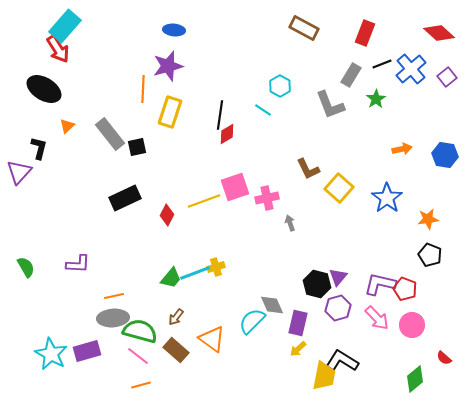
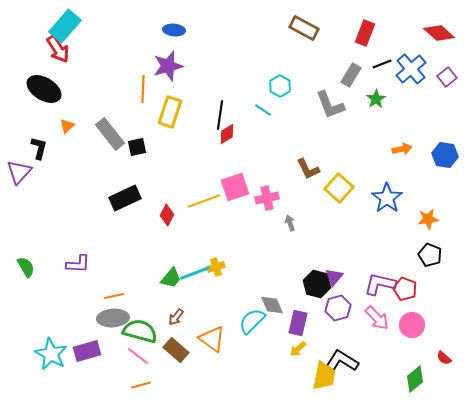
purple triangle at (338, 277): moved 4 px left
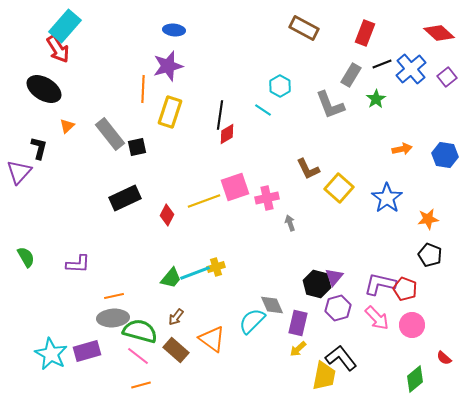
green semicircle at (26, 267): moved 10 px up
black L-shape at (342, 361): moved 1 px left, 3 px up; rotated 20 degrees clockwise
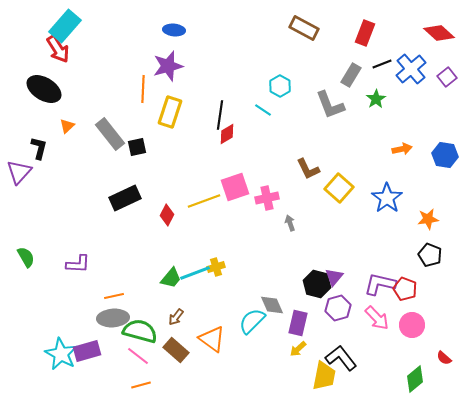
cyan star at (51, 354): moved 10 px right
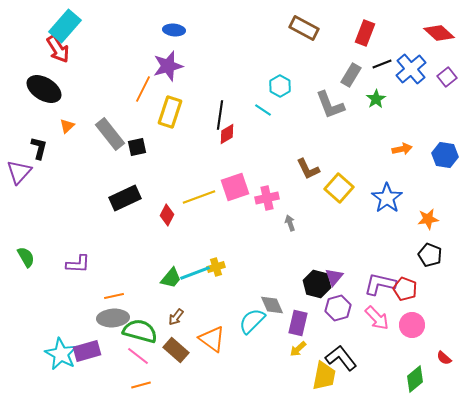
orange line at (143, 89): rotated 24 degrees clockwise
yellow line at (204, 201): moved 5 px left, 4 px up
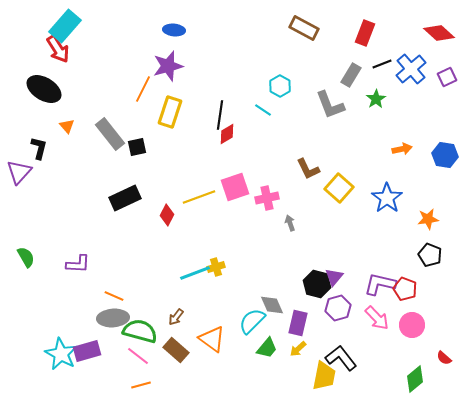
purple square at (447, 77): rotated 12 degrees clockwise
orange triangle at (67, 126): rotated 28 degrees counterclockwise
green trapezoid at (171, 278): moved 96 px right, 70 px down
orange line at (114, 296): rotated 36 degrees clockwise
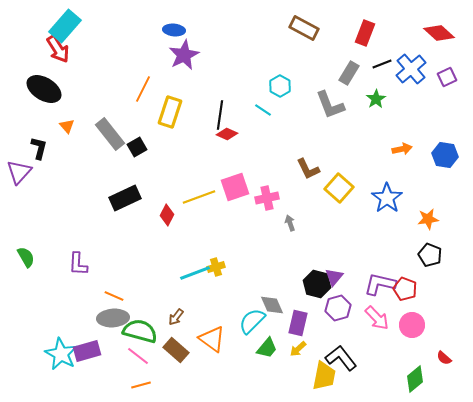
purple star at (168, 66): moved 16 px right, 11 px up; rotated 12 degrees counterclockwise
gray rectangle at (351, 75): moved 2 px left, 2 px up
red diamond at (227, 134): rotated 55 degrees clockwise
black square at (137, 147): rotated 18 degrees counterclockwise
purple L-shape at (78, 264): rotated 90 degrees clockwise
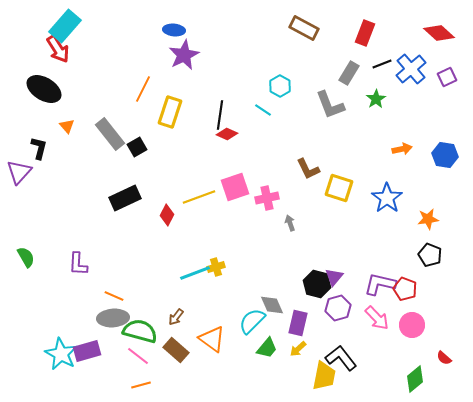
yellow square at (339, 188): rotated 24 degrees counterclockwise
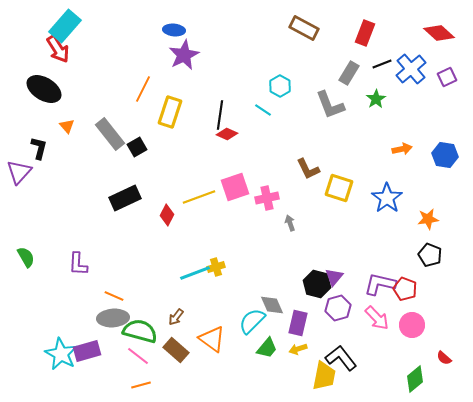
yellow arrow at (298, 349): rotated 24 degrees clockwise
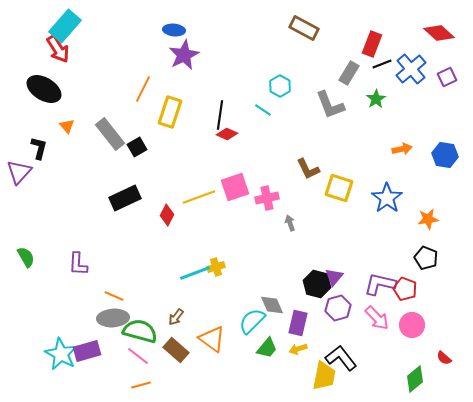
red rectangle at (365, 33): moved 7 px right, 11 px down
black pentagon at (430, 255): moved 4 px left, 3 px down
